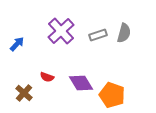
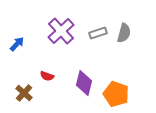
gray rectangle: moved 2 px up
red semicircle: moved 1 px up
purple diamond: moved 3 px right; rotated 45 degrees clockwise
orange pentagon: moved 4 px right, 1 px up
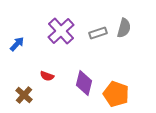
gray semicircle: moved 5 px up
brown cross: moved 2 px down
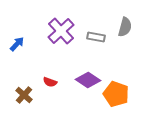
gray semicircle: moved 1 px right, 1 px up
gray rectangle: moved 2 px left, 4 px down; rotated 30 degrees clockwise
red semicircle: moved 3 px right, 6 px down
purple diamond: moved 4 px right, 3 px up; rotated 70 degrees counterclockwise
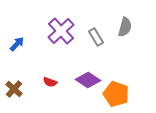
gray rectangle: rotated 48 degrees clockwise
brown cross: moved 10 px left, 6 px up
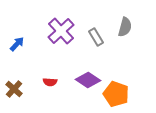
red semicircle: rotated 16 degrees counterclockwise
